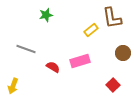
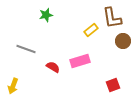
brown circle: moved 12 px up
red square: rotated 24 degrees clockwise
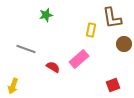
yellow rectangle: rotated 40 degrees counterclockwise
brown circle: moved 1 px right, 3 px down
pink rectangle: moved 1 px left, 2 px up; rotated 24 degrees counterclockwise
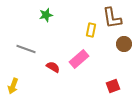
red square: moved 1 px down
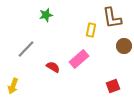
brown circle: moved 2 px down
gray line: rotated 66 degrees counterclockwise
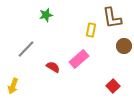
red square: rotated 24 degrees counterclockwise
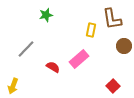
brown L-shape: moved 1 px down
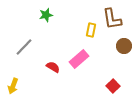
gray line: moved 2 px left, 2 px up
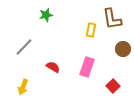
brown circle: moved 1 px left, 3 px down
pink rectangle: moved 8 px right, 8 px down; rotated 30 degrees counterclockwise
yellow arrow: moved 10 px right, 1 px down
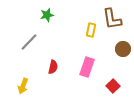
green star: moved 1 px right
gray line: moved 5 px right, 5 px up
red semicircle: rotated 72 degrees clockwise
yellow arrow: moved 1 px up
